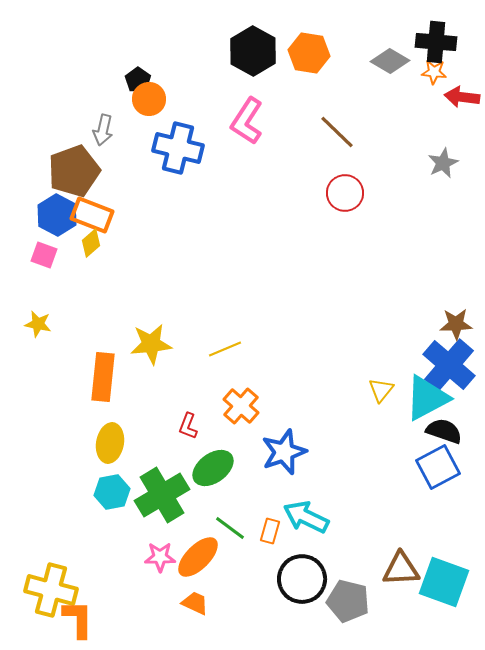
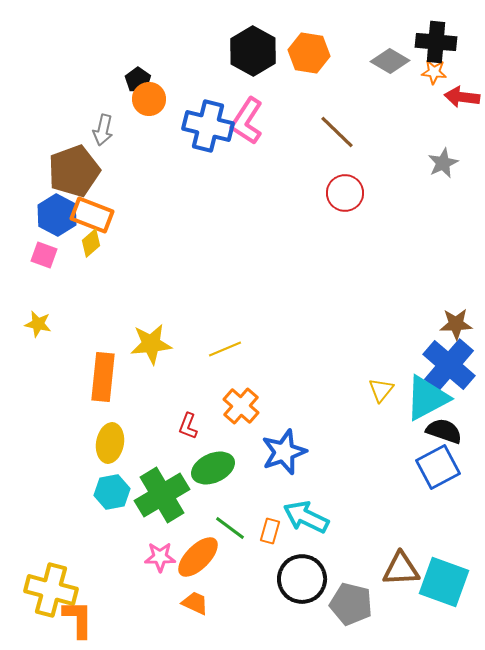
blue cross at (178, 148): moved 30 px right, 22 px up
green ellipse at (213, 468): rotated 12 degrees clockwise
gray pentagon at (348, 601): moved 3 px right, 3 px down
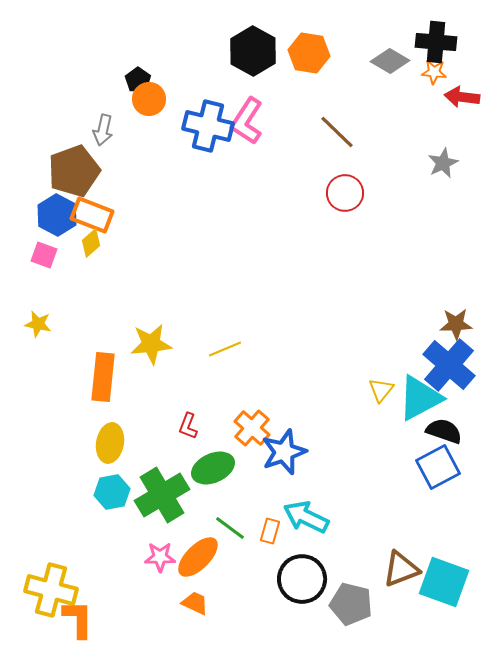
cyan triangle at (427, 398): moved 7 px left
orange cross at (241, 406): moved 11 px right, 22 px down
brown triangle at (401, 569): rotated 18 degrees counterclockwise
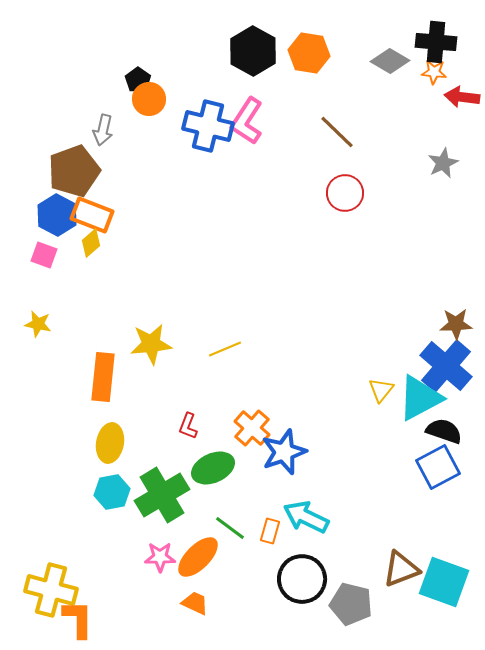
blue cross at (449, 365): moved 3 px left, 1 px down
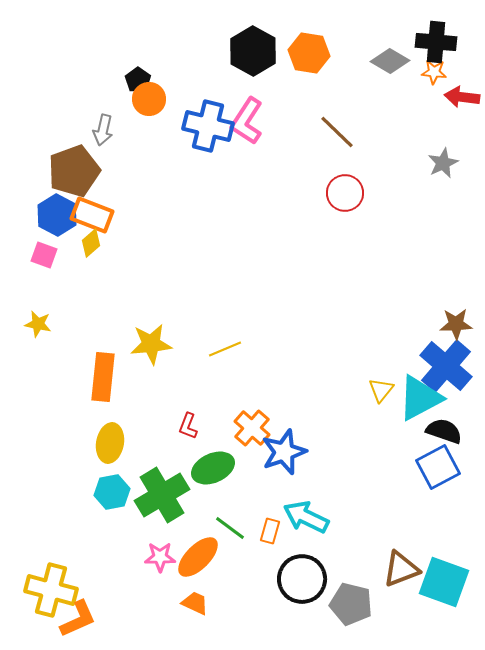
orange L-shape at (78, 619): rotated 66 degrees clockwise
